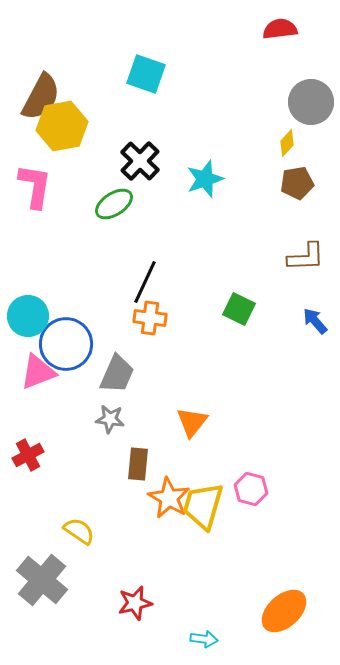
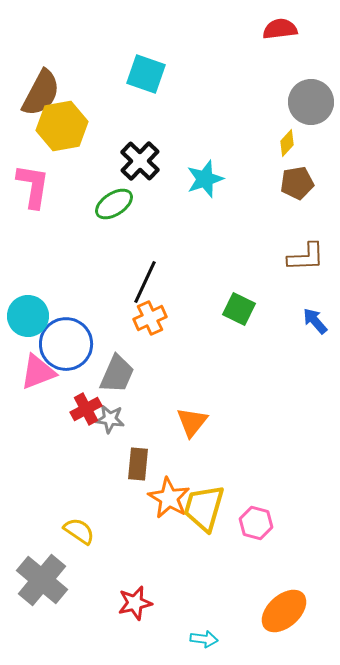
brown semicircle: moved 4 px up
pink L-shape: moved 2 px left
orange cross: rotated 32 degrees counterclockwise
red cross: moved 58 px right, 46 px up
pink hexagon: moved 5 px right, 34 px down
yellow trapezoid: moved 1 px right, 2 px down
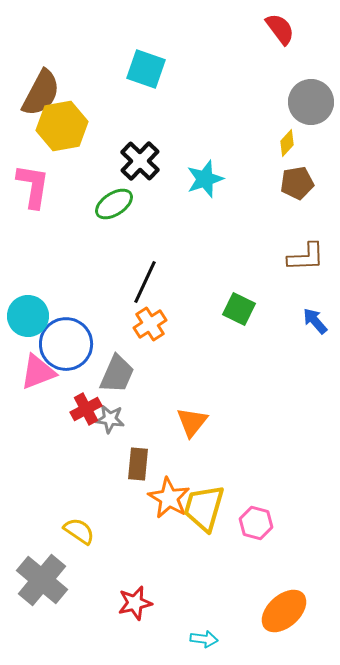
red semicircle: rotated 60 degrees clockwise
cyan square: moved 5 px up
orange cross: moved 6 px down; rotated 8 degrees counterclockwise
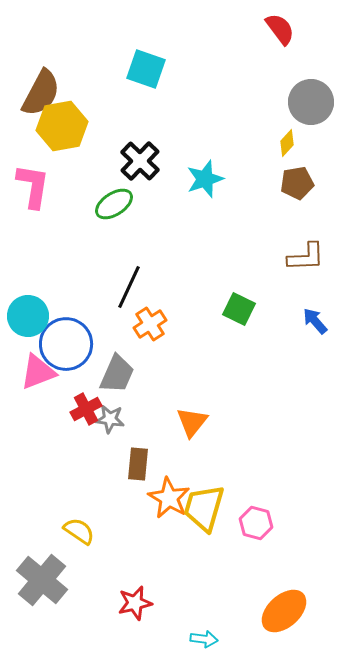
black line: moved 16 px left, 5 px down
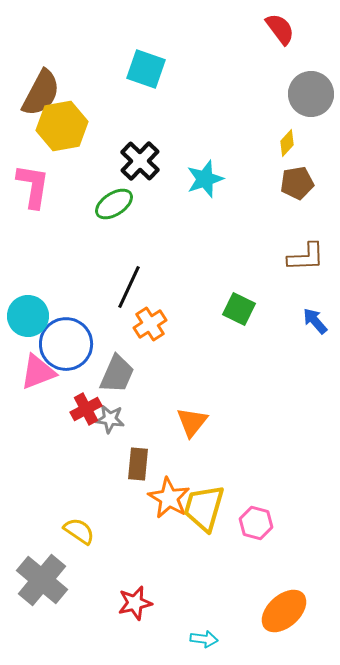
gray circle: moved 8 px up
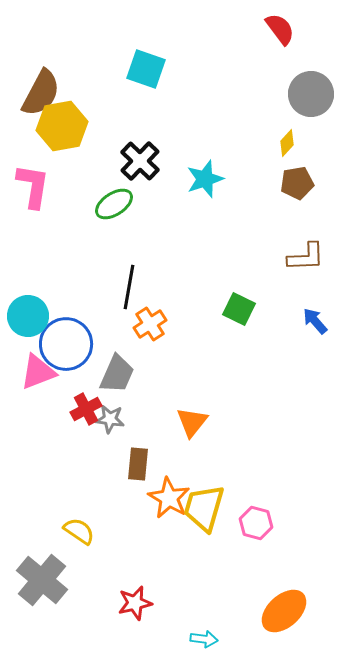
black line: rotated 15 degrees counterclockwise
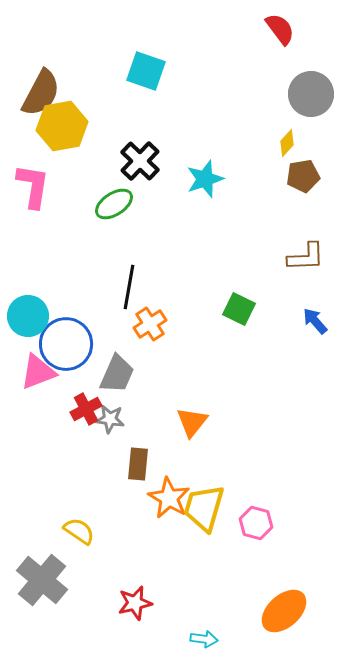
cyan square: moved 2 px down
brown pentagon: moved 6 px right, 7 px up
